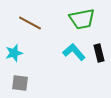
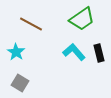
green trapezoid: rotated 24 degrees counterclockwise
brown line: moved 1 px right, 1 px down
cyan star: moved 2 px right, 1 px up; rotated 24 degrees counterclockwise
gray square: rotated 24 degrees clockwise
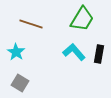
green trapezoid: rotated 24 degrees counterclockwise
brown line: rotated 10 degrees counterclockwise
black rectangle: moved 1 px down; rotated 24 degrees clockwise
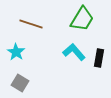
black rectangle: moved 4 px down
